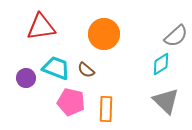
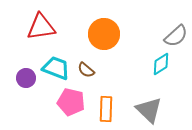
gray triangle: moved 17 px left, 9 px down
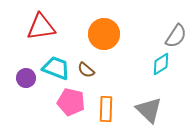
gray semicircle: rotated 15 degrees counterclockwise
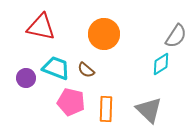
red triangle: rotated 20 degrees clockwise
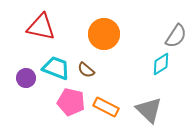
orange rectangle: moved 2 px up; rotated 65 degrees counterclockwise
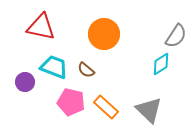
cyan trapezoid: moved 2 px left, 1 px up
purple circle: moved 1 px left, 4 px down
orange rectangle: rotated 15 degrees clockwise
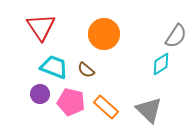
red triangle: rotated 44 degrees clockwise
purple circle: moved 15 px right, 12 px down
